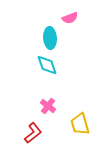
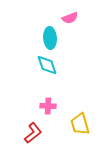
pink cross: rotated 35 degrees counterclockwise
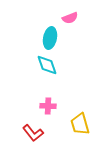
cyan ellipse: rotated 15 degrees clockwise
red L-shape: rotated 90 degrees clockwise
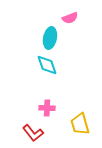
pink cross: moved 1 px left, 2 px down
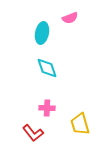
cyan ellipse: moved 8 px left, 5 px up
cyan diamond: moved 3 px down
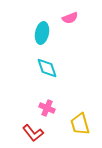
pink cross: rotated 21 degrees clockwise
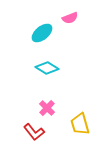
cyan ellipse: rotated 40 degrees clockwise
cyan diamond: rotated 40 degrees counterclockwise
pink cross: rotated 21 degrees clockwise
red L-shape: moved 1 px right, 1 px up
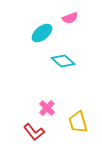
cyan diamond: moved 16 px right, 7 px up; rotated 10 degrees clockwise
yellow trapezoid: moved 2 px left, 2 px up
